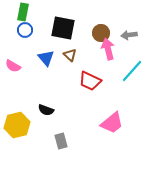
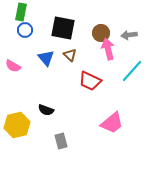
green rectangle: moved 2 px left
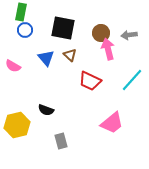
cyan line: moved 9 px down
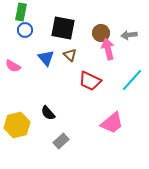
black semicircle: moved 2 px right, 3 px down; rotated 28 degrees clockwise
gray rectangle: rotated 63 degrees clockwise
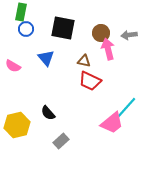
blue circle: moved 1 px right, 1 px up
brown triangle: moved 14 px right, 6 px down; rotated 32 degrees counterclockwise
cyan line: moved 6 px left, 28 px down
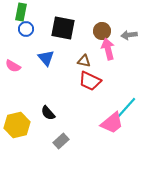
brown circle: moved 1 px right, 2 px up
